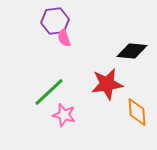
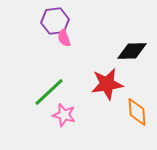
black diamond: rotated 8 degrees counterclockwise
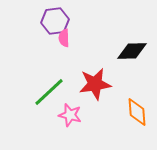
pink semicircle: rotated 18 degrees clockwise
red star: moved 12 px left
pink star: moved 6 px right
